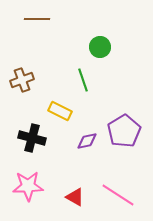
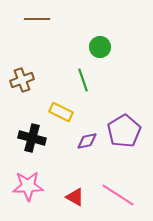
yellow rectangle: moved 1 px right, 1 px down
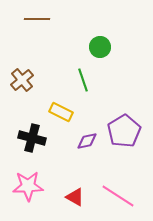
brown cross: rotated 20 degrees counterclockwise
pink line: moved 1 px down
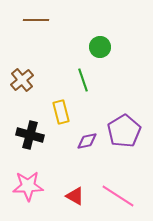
brown line: moved 1 px left, 1 px down
yellow rectangle: rotated 50 degrees clockwise
black cross: moved 2 px left, 3 px up
red triangle: moved 1 px up
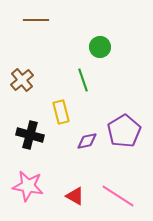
pink star: rotated 12 degrees clockwise
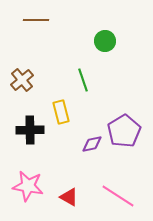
green circle: moved 5 px right, 6 px up
black cross: moved 5 px up; rotated 16 degrees counterclockwise
purple diamond: moved 5 px right, 3 px down
red triangle: moved 6 px left, 1 px down
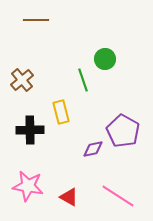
green circle: moved 18 px down
purple pentagon: moved 1 px left; rotated 12 degrees counterclockwise
purple diamond: moved 1 px right, 5 px down
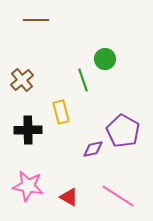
black cross: moved 2 px left
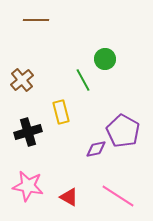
green line: rotated 10 degrees counterclockwise
black cross: moved 2 px down; rotated 16 degrees counterclockwise
purple diamond: moved 3 px right
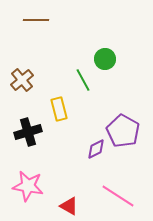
yellow rectangle: moved 2 px left, 3 px up
purple diamond: rotated 15 degrees counterclockwise
red triangle: moved 9 px down
